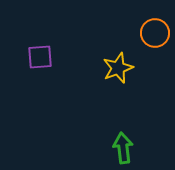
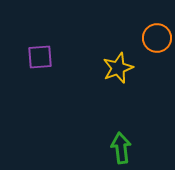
orange circle: moved 2 px right, 5 px down
green arrow: moved 2 px left
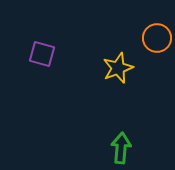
purple square: moved 2 px right, 3 px up; rotated 20 degrees clockwise
green arrow: rotated 12 degrees clockwise
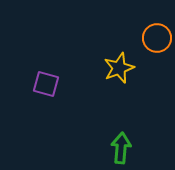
purple square: moved 4 px right, 30 px down
yellow star: moved 1 px right
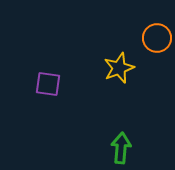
purple square: moved 2 px right; rotated 8 degrees counterclockwise
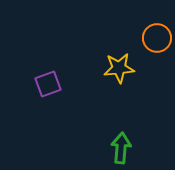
yellow star: rotated 16 degrees clockwise
purple square: rotated 28 degrees counterclockwise
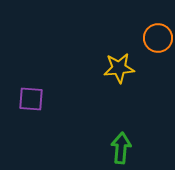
orange circle: moved 1 px right
purple square: moved 17 px left, 15 px down; rotated 24 degrees clockwise
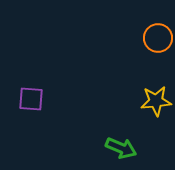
yellow star: moved 37 px right, 33 px down
green arrow: rotated 108 degrees clockwise
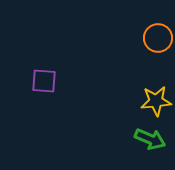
purple square: moved 13 px right, 18 px up
green arrow: moved 29 px right, 9 px up
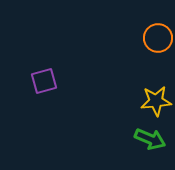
purple square: rotated 20 degrees counterclockwise
